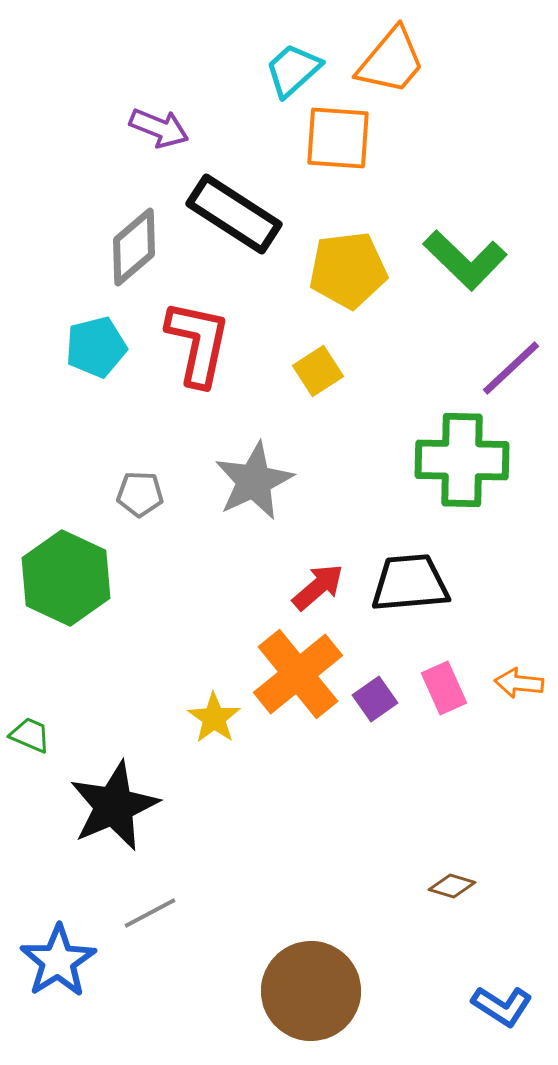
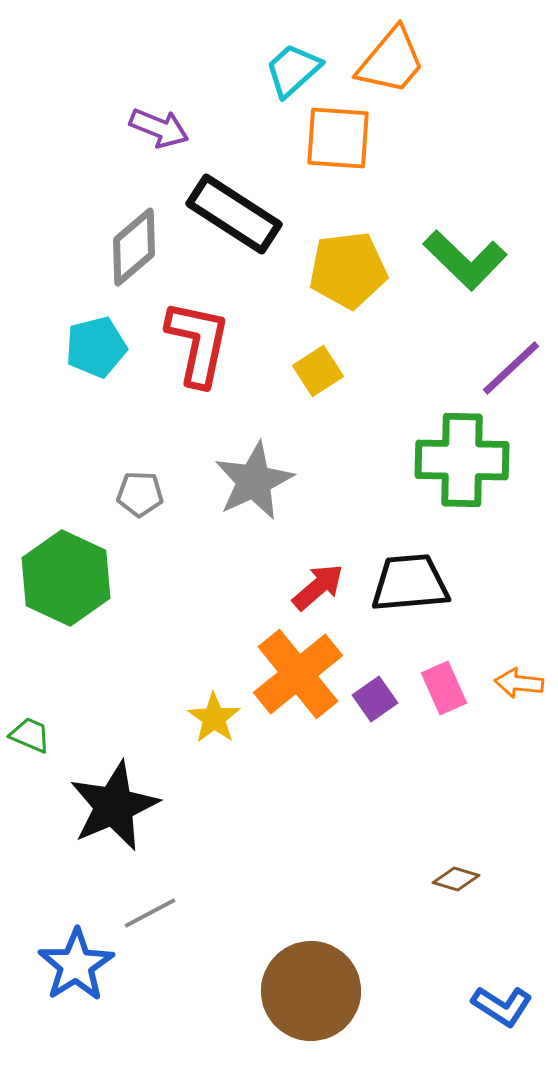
brown diamond: moved 4 px right, 7 px up
blue star: moved 18 px right, 4 px down
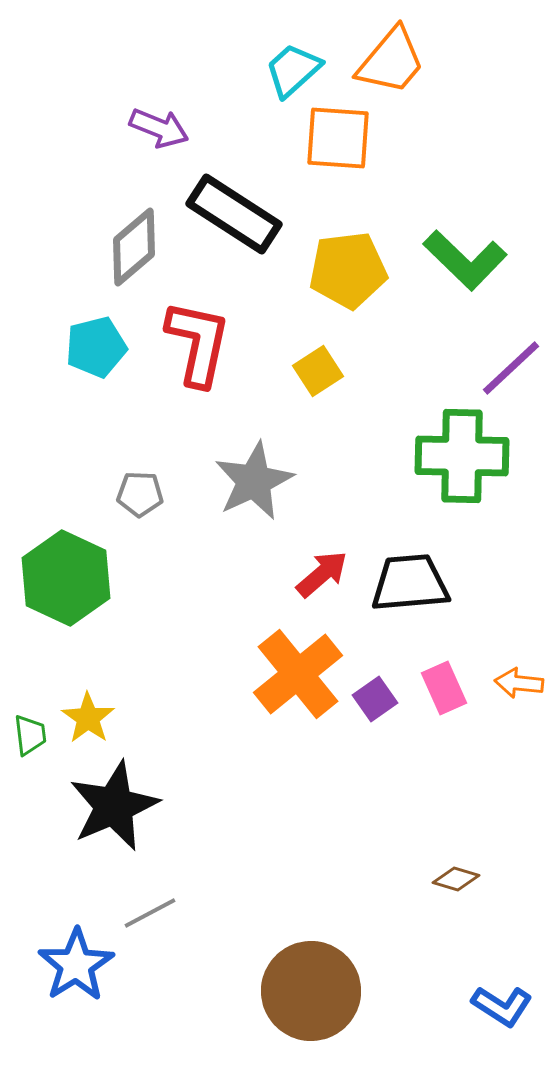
green cross: moved 4 px up
red arrow: moved 4 px right, 13 px up
yellow star: moved 126 px left
green trapezoid: rotated 60 degrees clockwise
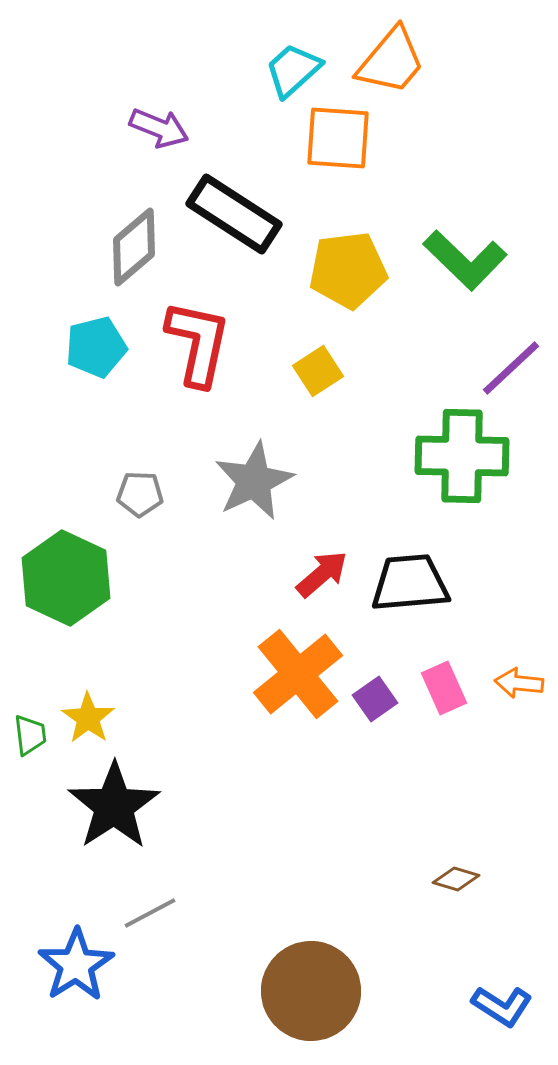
black star: rotated 10 degrees counterclockwise
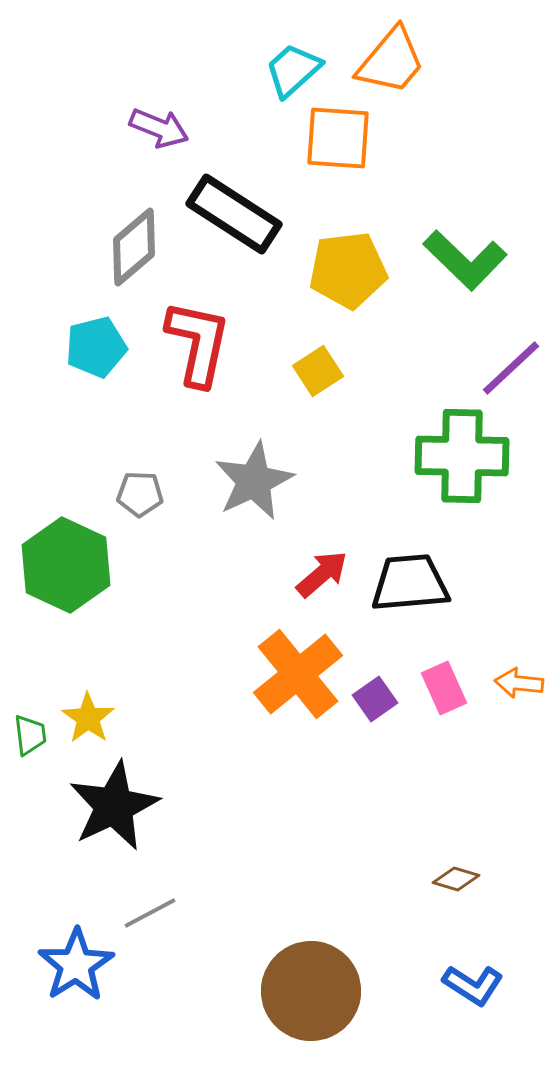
green hexagon: moved 13 px up
black star: rotated 8 degrees clockwise
blue L-shape: moved 29 px left, 21 px up
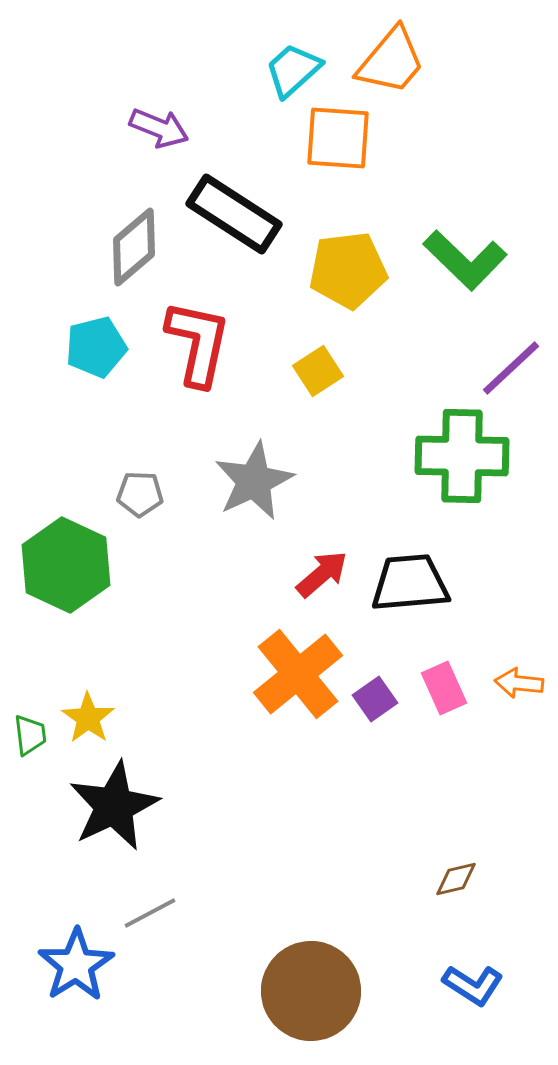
brown diamond: rotated 30 degrees counterclockwise
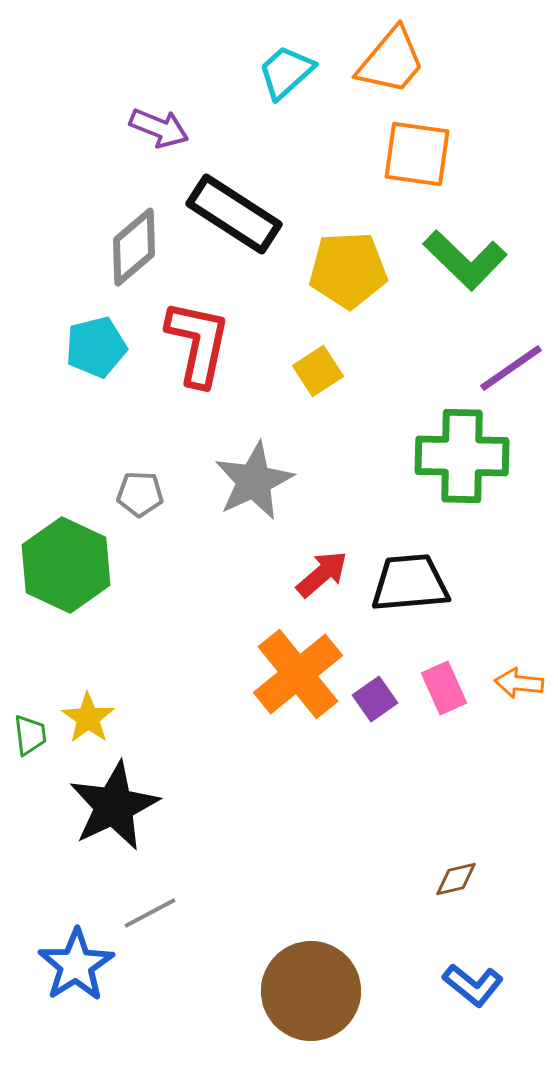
cyan trapezoid: moved 7 px left, 2 px down
orange square: moved 79 px right, 16 px down; rotated 4 degrees clockwise
yellow pentagon: rotated 4 degrees clockwise
purple line: rotated 8 degrees clockwise
blue L-shape: rotated 6 degrees clockwise
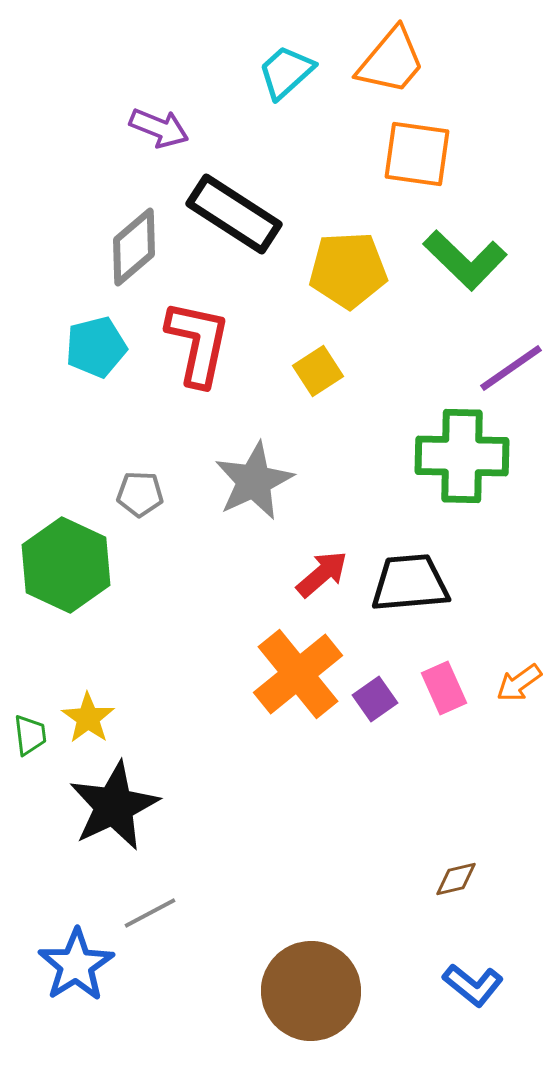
orange arrow: rotated 42 degrees counterclockwise
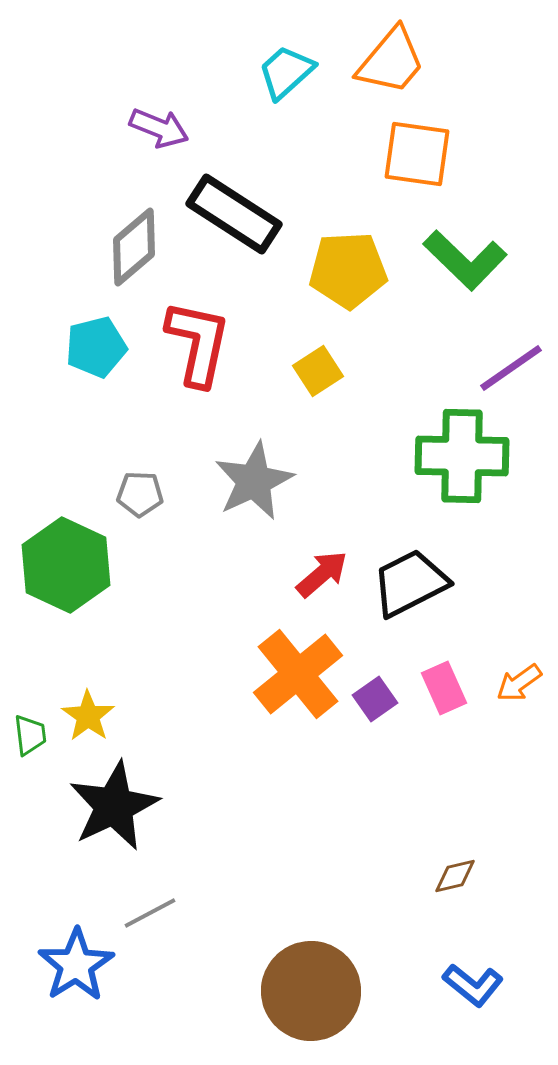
black trapezoid: rotated 22 degrees counterclockwise
yellow star: moved 2 px up
brown diamond: moved 1 px left, 3 px up
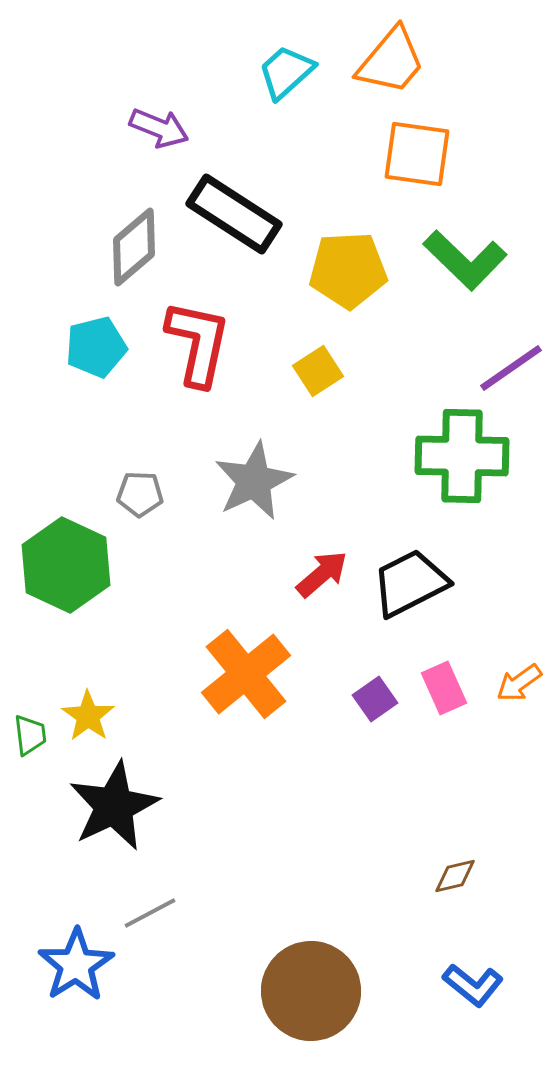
orange cross: moved 52 px left
